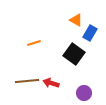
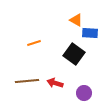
blue rectangle: rotated 63 degrees clockwise
red arrow: moved 4 px right
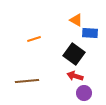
orange line: moved 4 px up
red arrow: moved 20 px right, 7 px up
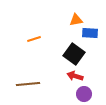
orange triangle: rotated 40 degrees counterclockwise
brown line: moved 1 px right, 3 px down
purple circle: moved 1 px down
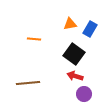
orange triangle: moved 6 px left, 4 px down
blue rectangle: moved 4 px up; rotated 63 degrees counterclockwise
orange line: rotated 24 degrees clockwise
brown line: moved 1 px up
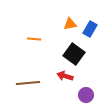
red arrow: moved 10 px left
purple circle: moved 2 px right, 1 px down
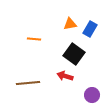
purple circle: moved 6 px right
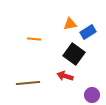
blue rectangle: moved 2 px left, 3 px down; rotated 28 degrees clockwise
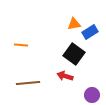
orange triangle: moved 4 px right
blue rectangle: moved 2 px right
orange line: moved 13 px left, 6 px down
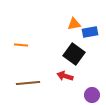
blue rectangle: rotated 21 degrees clockwise
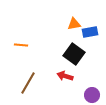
brown line: rotated 55 degrees counterclockwise
